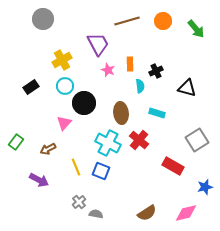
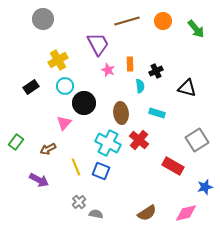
yellow cross: moved 4 px left
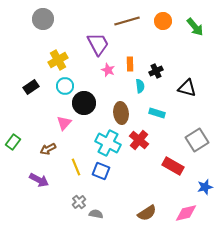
green arrow: moved 1 px left, 2 px up
green rectangle: moved 3 px left
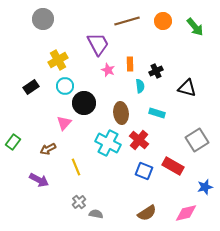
blue square: moved 43 px right
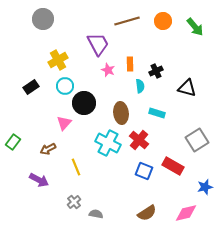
gray cross: moved 5 px left
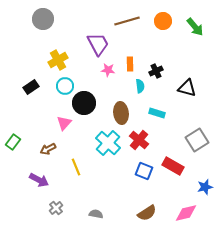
pink star: rotated 16 degrees counterclockwise
cyan cross: rotated 15 degrees clockwise
gray cross: moved 18 px left, 6 px down
